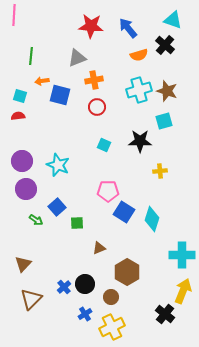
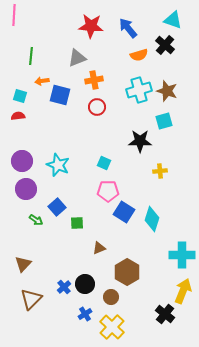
cyan square at (104, 145): moved 18 px down
yellow cross at (112, 327): rotated 20 degrees counterclockwise
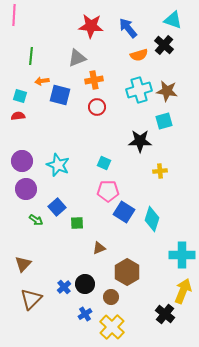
black cross at (165, 45): moved 1 px left
brown star at (167, 91): rotated 10 degrees counterclockwise
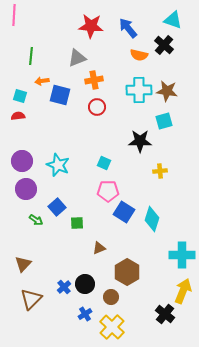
orange semicircle at (139, 55): rotated 30 degrees clockwise
cyan cross at (139, 90): rotated 15 degrees clockwise
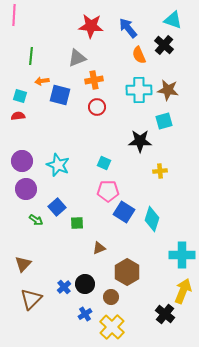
orange semicircle at (139, 55): rotated 54 degrees clockwise
brown star at (167, 91): moved 1 px right, 1 px up
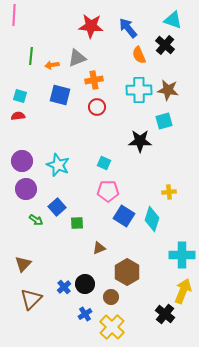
black cross at (164, 45): moved 1 px right
orange arrow at (42, 81): moved 10 px right, 16 px up
yellow cross at (160, 171): moved 9 px right, 21 px down
blue square at (124, 212): moved 4 px down
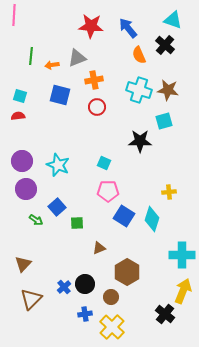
cyan cross at (139, 90): rotated 20 degrees clockwise
blue cross at (85, 314): rotated 24 degrees clockwise
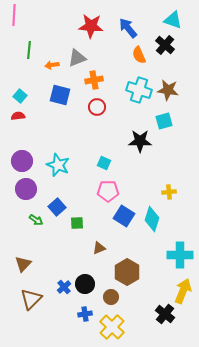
green line at (31, 56): moved 2 px left, 6 px up
cyan square at (20, 96): rotated 24 degrees clockwise
cyan cross at (182, 255): moved 2 px left
